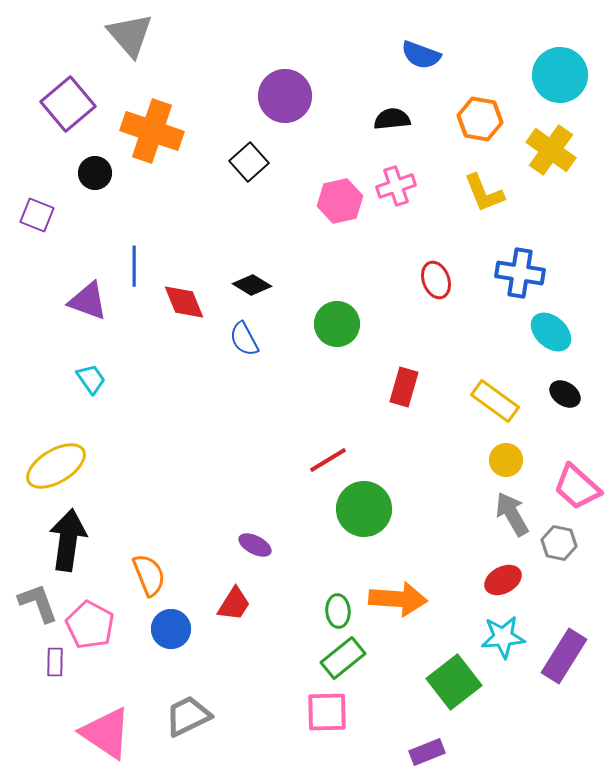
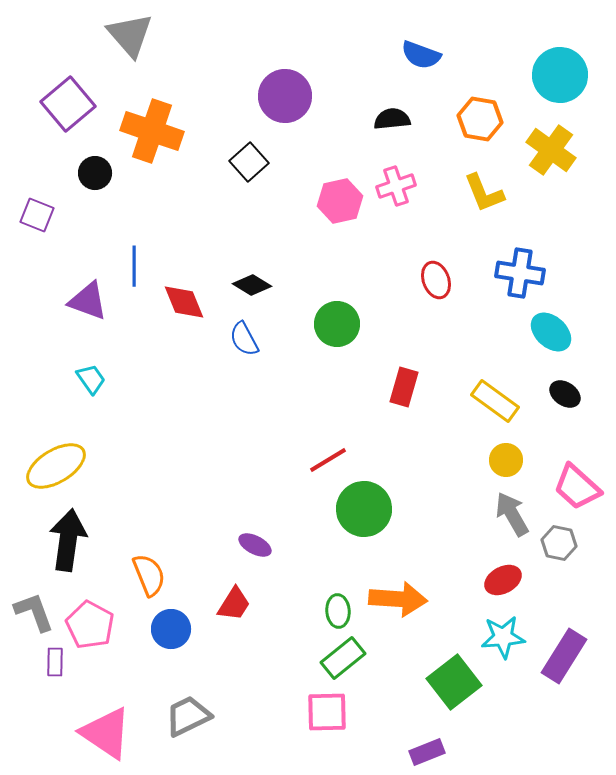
gray L-shape at (38, 603): moved 4 px left, 9 px down
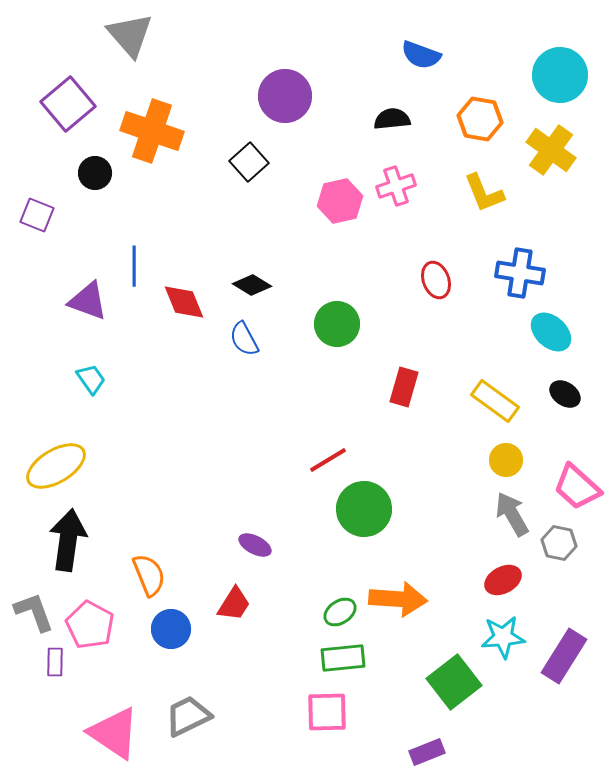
green ellipse at (338, 611): moved 2 px right, 1 px down; rotated 60 degrees clockwise
green rectangle at (343, 658): rotated 33 degrees clockwise
pink triangle at (106, 733): moved 8 px right
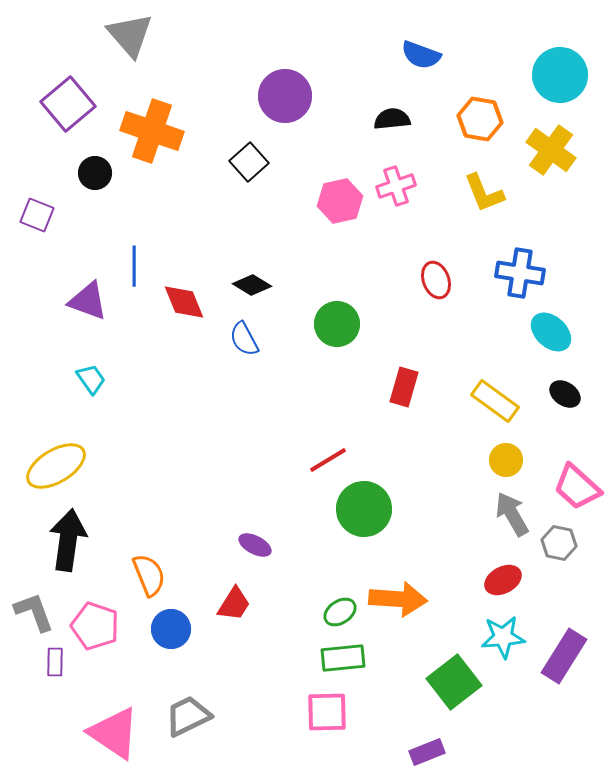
pink pentagon at (90, 625): moved 5 px right, 1 px down; rotated 9 degrees counterclockwise
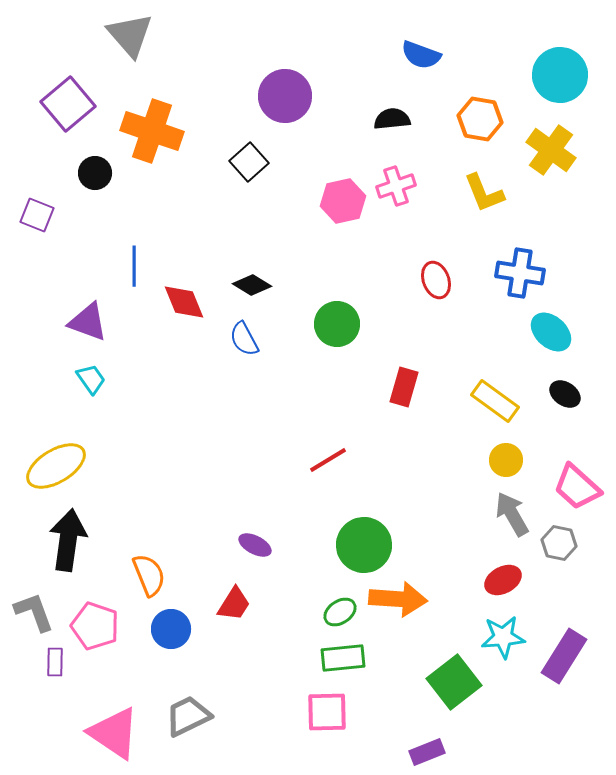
pink hexagon at (340, 201): moved 3 px right
purple triangle at (88, 301): moved 21 px down
green circle at (364, 509): moved 36 px down
